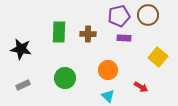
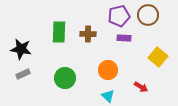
gray rectangle: moved 11 px up
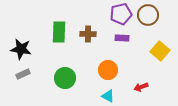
purple pentagon: moved 2 px right, 2 px up
purple rectangle: moved 2 px left
yellow square: moved 2 px right, 6 px up
red arrow: rotated 128 degrees clockwise
cyan triangle: rotated 16 degrees counterclockwise
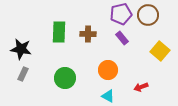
purple rectangle: rotated 48 degrees clockwise
gray rectangle: rotated 40 degrees counterclockwise
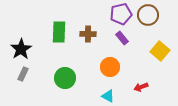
black star: rotated 30 degrees clockwise
orange circle: moved 2 px right, 3 px up
